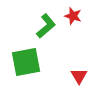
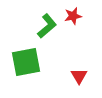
red star: rotated 30 degrees counterclockwise
green L-shape: moved 1 px right
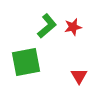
red star: moved 11 px down
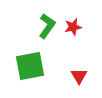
green L-shape: rotated 15 degrees counterclockwise
green square: moved 4 px right, 4 px down
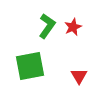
red star: rotated 12 degrees counterclockwise
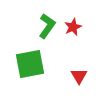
green square: moved 2 px up
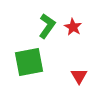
red star: rotated 18 degrees counterclockwise
green square: moved 1 px left, 2 px up
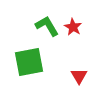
green L-shape: rotated 65 degrees counterclockwise
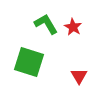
green L-shape: moved 1 px left, 2 px up
green square: rotated 28 degrees clockwise
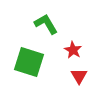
red star: moved 23 px down
